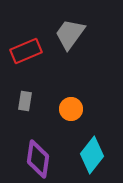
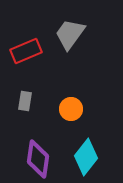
cyan diamond: moved 6 px left, 2 px down
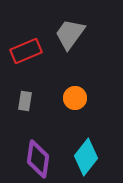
orange circle: moved 4 px right, 11 px up
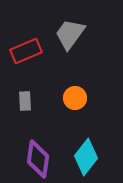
gray rectangle: rotated 12 degrees counterclockwise
